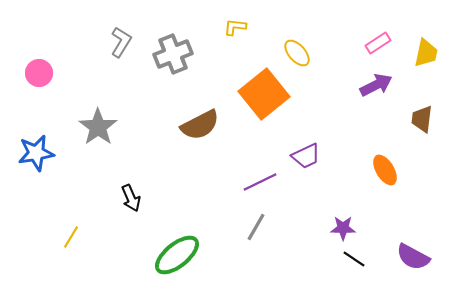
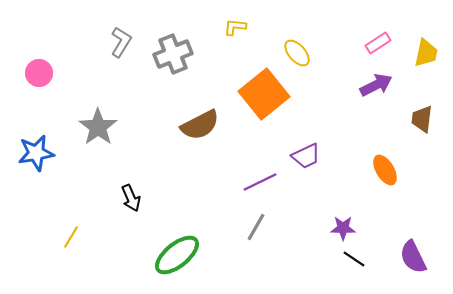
purple semicircle: rotated 36 degrees clockwise
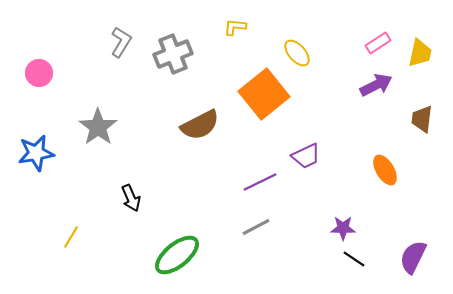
yellow trapezoid: moved 6 px left
gray line: rotated 32 degrees clockwise
purple semicircle: rotated 52 degrees clockwise
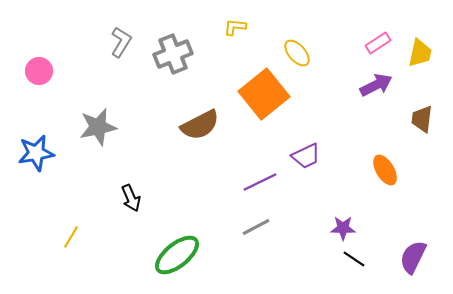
pink circle: moved 2 px up
gray star: rotated 24 degrees clockwise
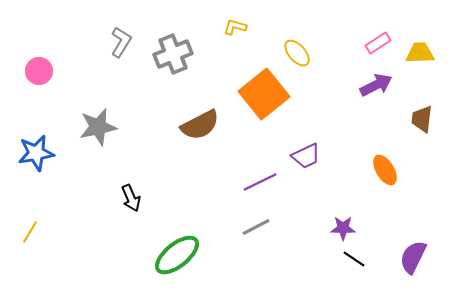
yellow L-shape: rotated 10 degrees clockwise
yellow trapezoid: rotated 104 degrees counterclockwise
yellow line: moved 41 px left, 5 px up
